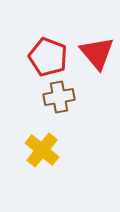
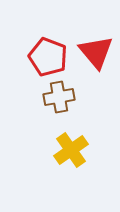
red triangle: moved 1 px left, 1 px up
yellow cross: moved 29 px right; rotated 16 degrees clockwise
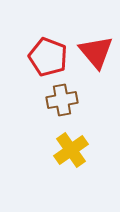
brown cross: moved 3 px right, 3 px down
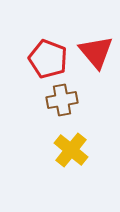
red pentagon: moved 2 px down
yellow cross: rotated 16 degrees counterclockwise
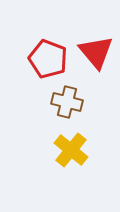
brown cross: moved 5 px right, 2 px down; rotated 24 degrees clockwise
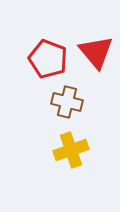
yellow cross: rotated 32 degrees clockwise
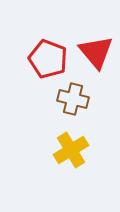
brown cross: moved 6 px right, 3 px up
yellow cross: rotated 12 degrees counterclockwise
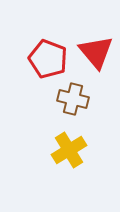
yellow cross: moved 2 px left
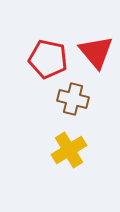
red pentagon: rotated 9 degrees counterclockwise
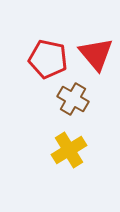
red triangle: moved 2 px down
brown cross: rotated 16 degrees clockwise
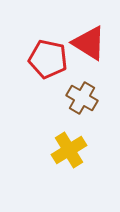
red triangle: moved 7 px left, 11 px up; rotated 18 degrees counterclockwise
brown cross: moved 9 px right, 1 px up
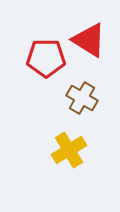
red triangle: moved 3 px up
red pentagon: moved 2 px left, 1 px up; rotated 12 degrees counterclockwise
